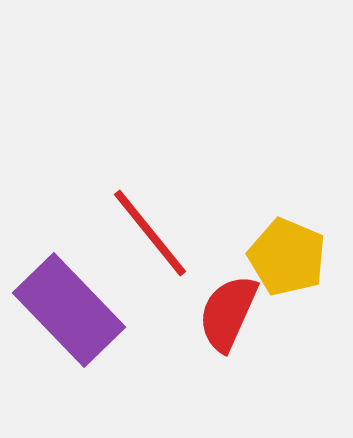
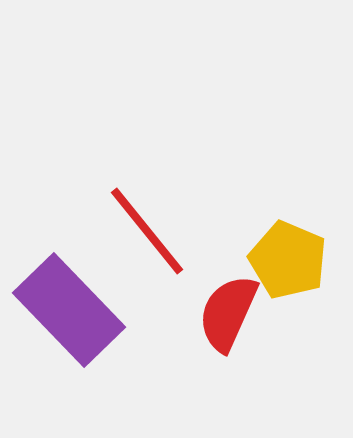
red line: moved 3 px left, 2 px up
yellow pentagon: moved 1 px right, 3 px down
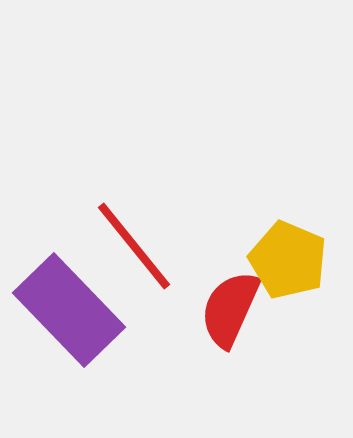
red line: moved 13 px left, 15 px down
red semicircle: moved 2 px right, 4 px up
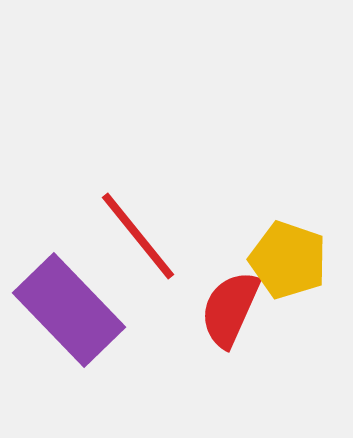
red line: moved 4 px right, 10 px up
yellow pentagon: rotated 4 degrees counterclockwise
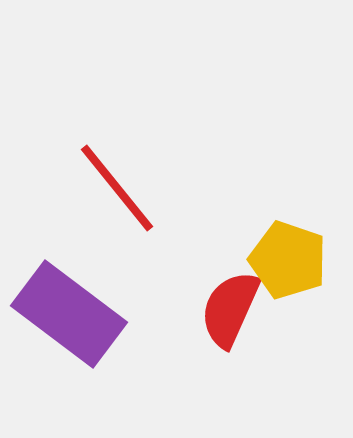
red line: moved 21 px left, 48 px up
purple rectangle: moved 4 px down; rotated 9 degrees counterclockwise
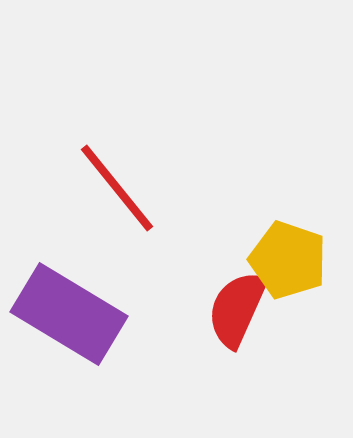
red semicircle: moved 7 px right
purple rectangle: rotated 6 degrees counterclockwise
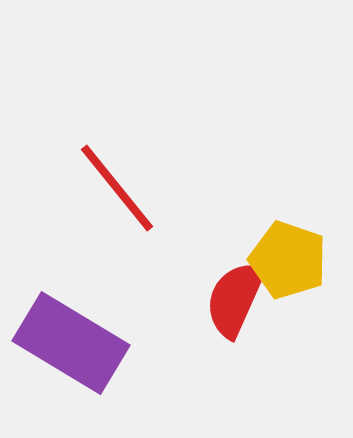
red semicircle: moved 2 px left, 10 px up
purple rectangle: moved 2 px right, 29 px down
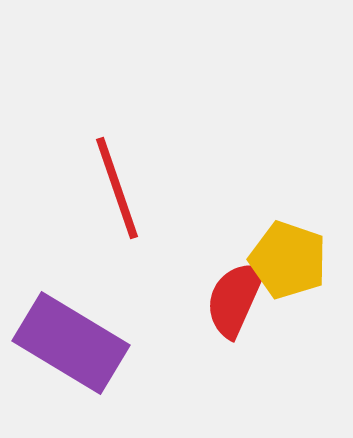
red line: rotated 20 degrees clockwise
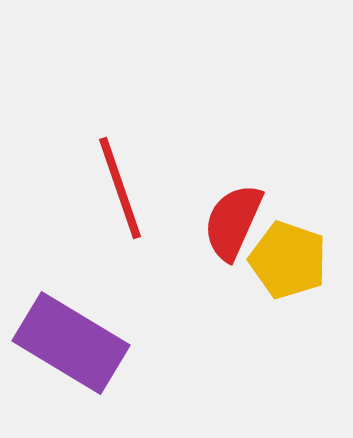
red line: moved 3 px right
red semicircle: moved 2 px left, 77 px up
